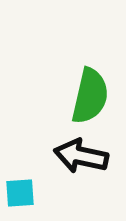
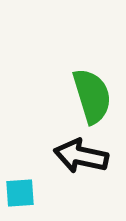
green semicircle: moved 2 px right; rotated 30 degrees counterclockwise
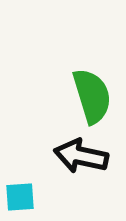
cyan square: moved 4 px down
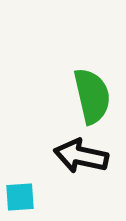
green semicircle: rotated 4 degrees clockwise
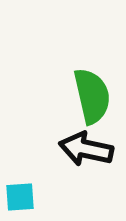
black arrow: moved 5 px right, 7 px up
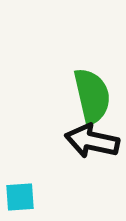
black arrow: moved 6 px right, 8 px up
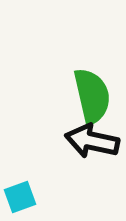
cyan square: rotated 16 degrees counterclockwise
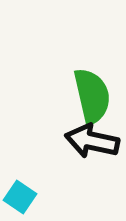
cyan square: rotated 36 degrees counterclockwise
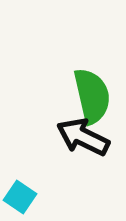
black arrow: moved 9 px left, 4 px up; rotated 14 degrees clockwise
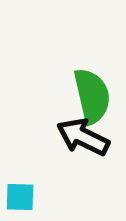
cyan square: rotated 32 degrees counterclockwise
